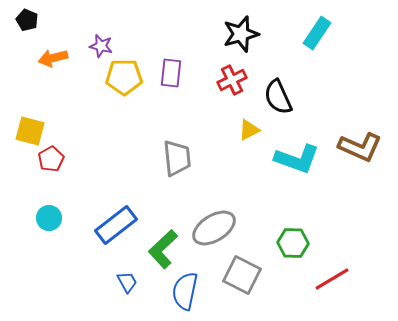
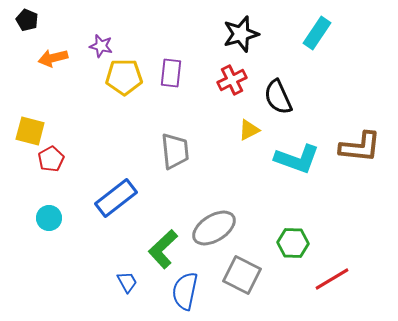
brown L-shape: rotated 18 degrees counterclockwise
gray trapezoid: moved 2 px left, 7 px up
blue rectangle: moved 27 px up
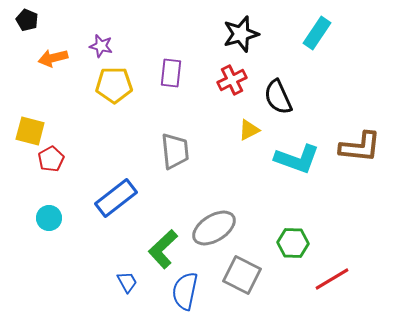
yellow pentagon: moved 10 px left, 8 px down
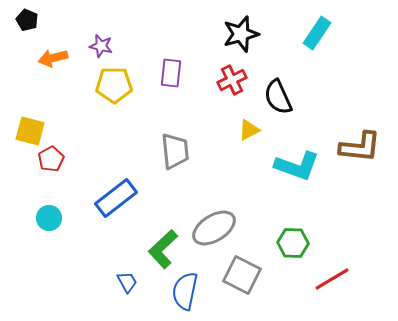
cyan L-shape: moved 7 px down
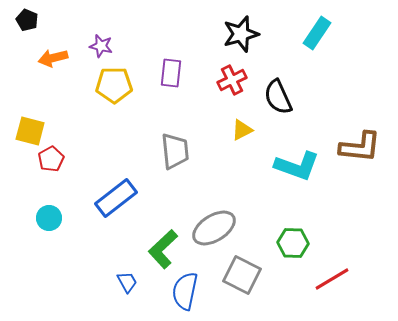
yellow triangle: moved 7 px left
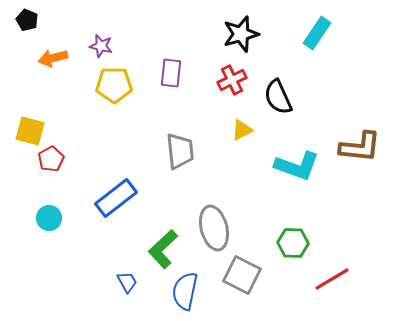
gray trapezoid: moved 5 px right
gray ellipse: rotated 72 degrees counterclockwise
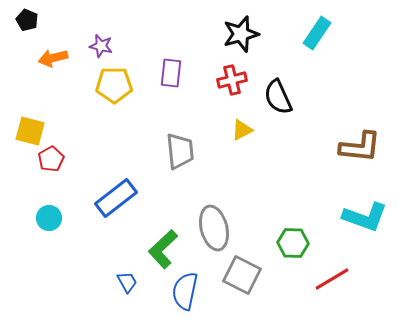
red cross: rotated 12 degrees clockwise
cyan L-shape: moved 68 px right, 51 px down
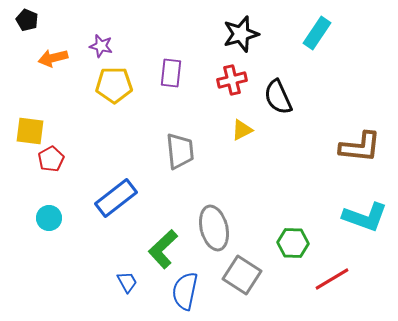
yellow square: rotated 8 degrees counterclockwise
gray square: rotated 6 degrees clockwise
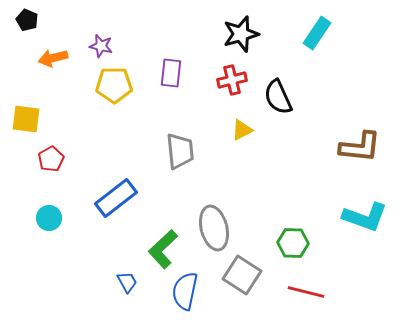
yellow square: moved 4 px left, 12 px up
red line: moved 26 px left, 13 px down; rotated 45 degrees clockwise
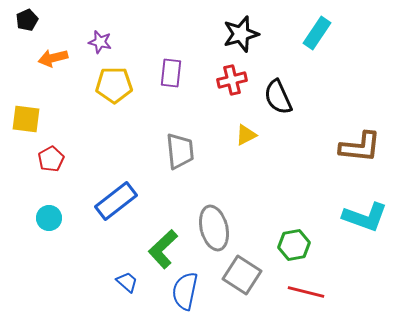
black pentagon: rotated 25 degrees clockwise
purple star: moved 1 px left, 4 px up
yellow triangle: moved 4 px right, 5 px down
blue rectangle: moved 3 px down
green hexagon: moved 1 px right, 2 px down; rotated 12 degrees counterclockwise
blue trapezoid: rotated 20 degrees counterclockwise
